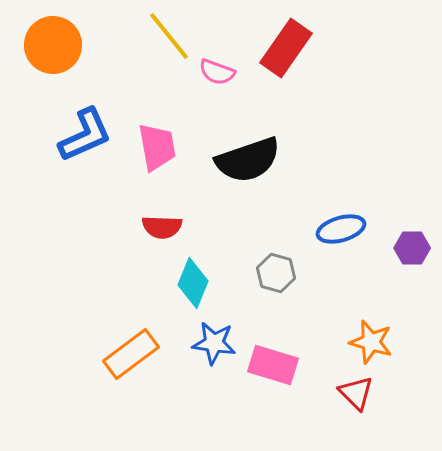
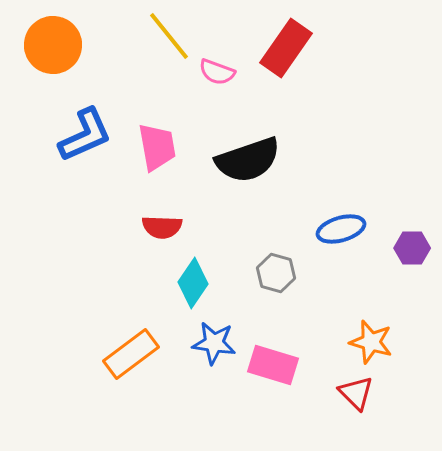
cyan diamond: rotated 12 degrees clockwise
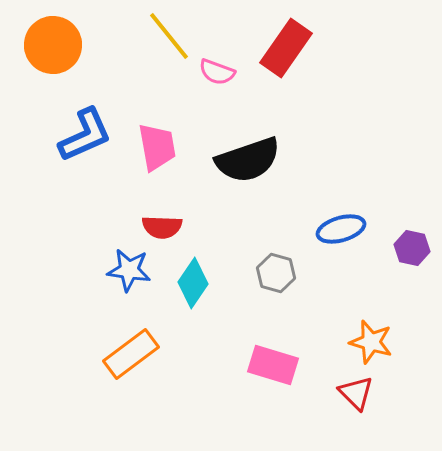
purple hexagon: rotated 12 degrees clockwise
blue star: moved 85 px left, 73 px up
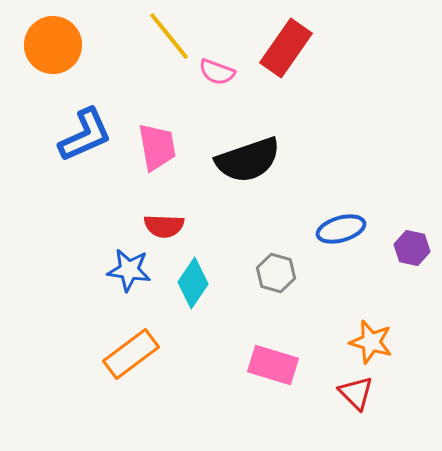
red semicircle: moved 2 px right, 1 px up
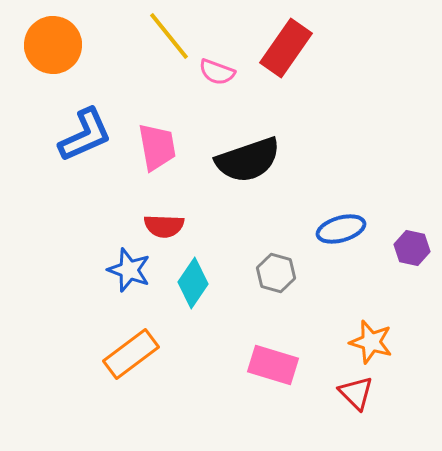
blue star: rotated 12 degrees clockwise
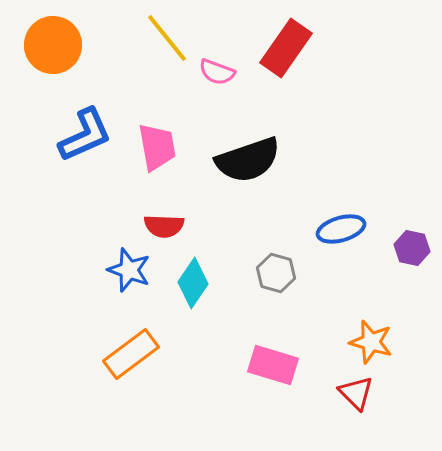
yellow line: moved 2 px left, 2 px down
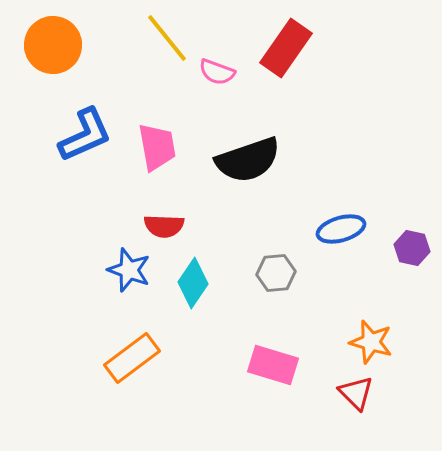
gray hexagon: rotated 21 degrees counterclockwise
orange rectangle: moved 1 px right, 4 px down
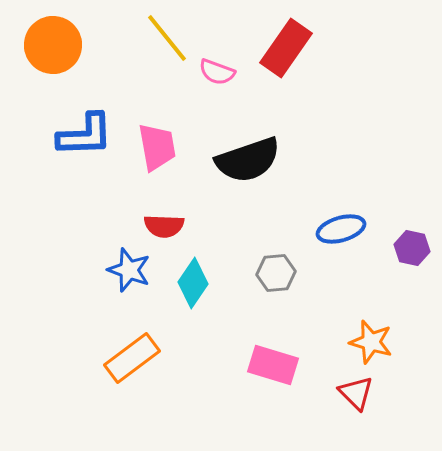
blue L-shape: rotated 22 degrees clockwise
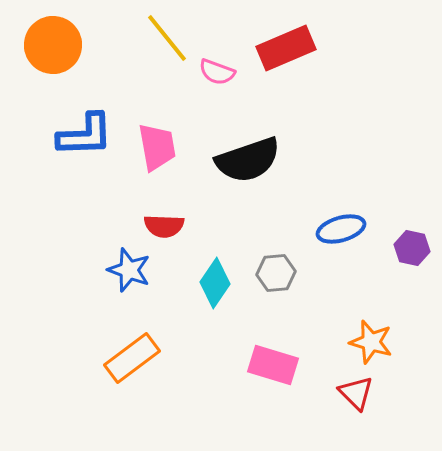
red rectangle: rotated 32 degrees clockwise
cyan diamond: moved 22 px right
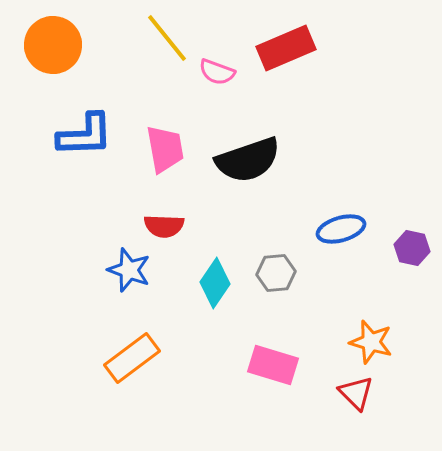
pink trapezoid: moved 8 px right, 2 px down
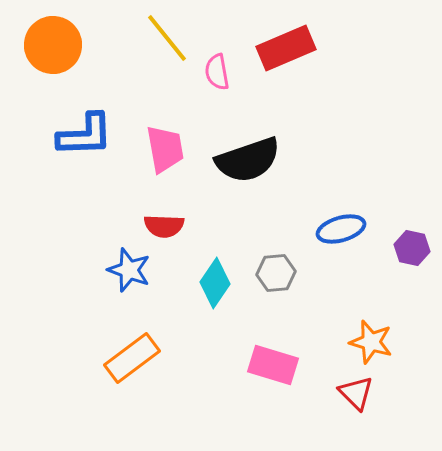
pink semicircle: rotated 60 degrees clockwise
